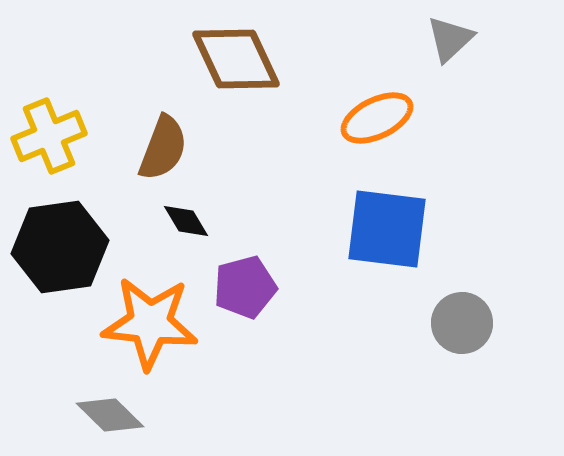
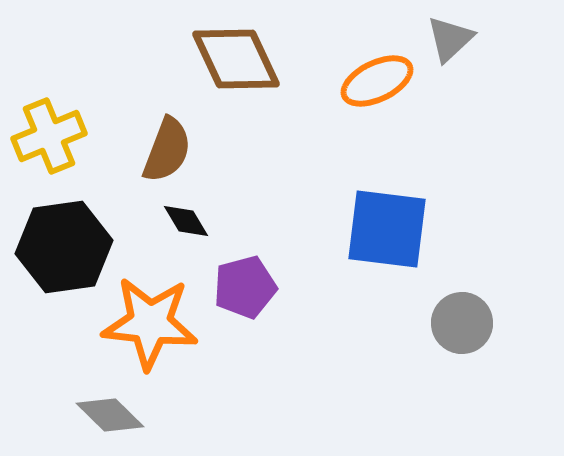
orange ellipse: moved 37 px up
brown semicircle: moved 4 px right, 2 px down
black hexagon: moved 4 px right
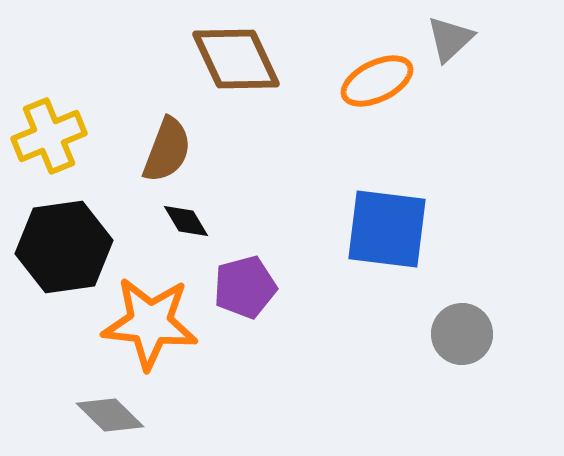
gray circle: moved 11 px down
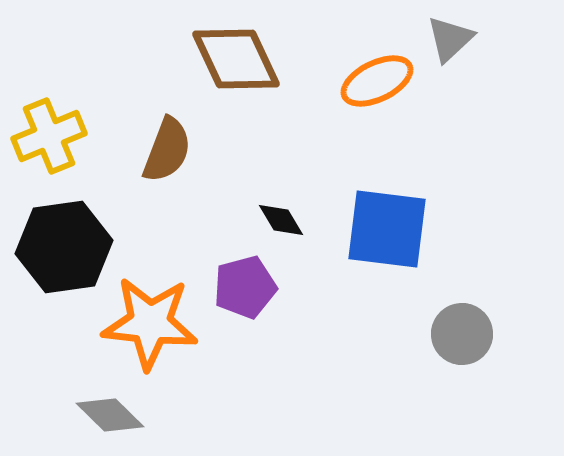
black diamond: moved 95 px right, 1 px up
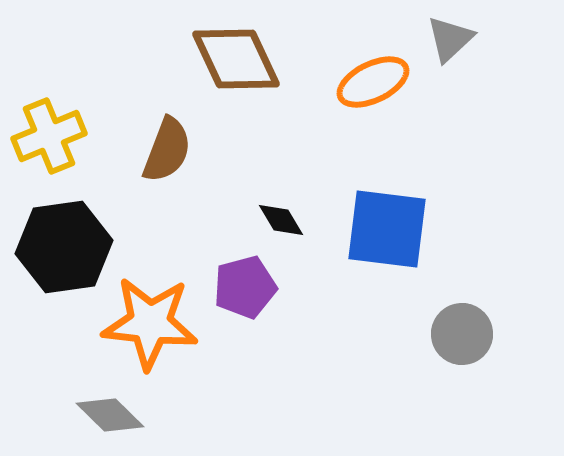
orange ellipse: moved 4 px left, 1 px down
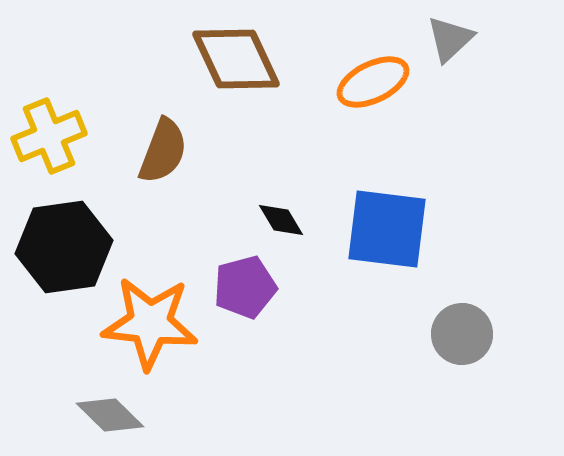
brown semicircle: moved 4 px left, 1 px down
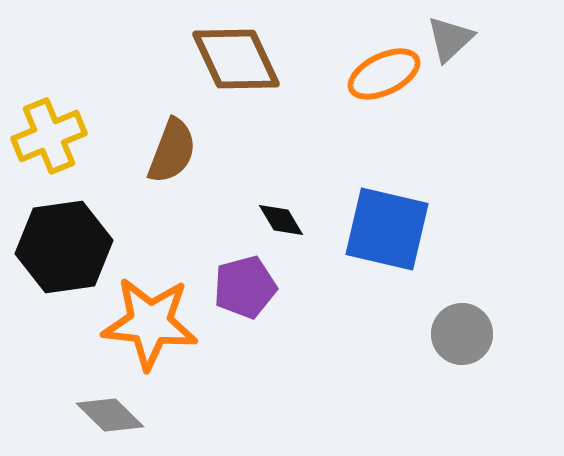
orange ellipse: moved 11 px right, 8 px up
brown semicircle: moved 9 px right
blue square: rotated 6 degrees clockwise
